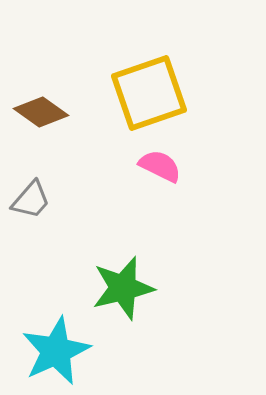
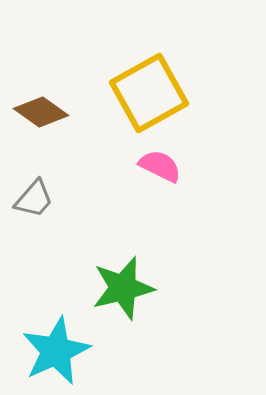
yellow square: rotated 10 degrees counterclockwise
gray trapezoid: moved 3 px right, 1 px up
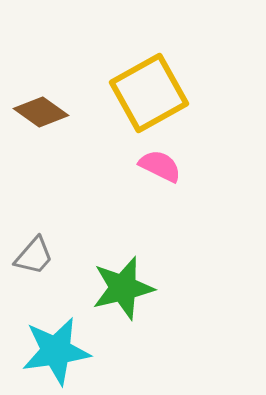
gray trapezoid: moved 57 px down
cyan star: rotated 16 degrees clockwise
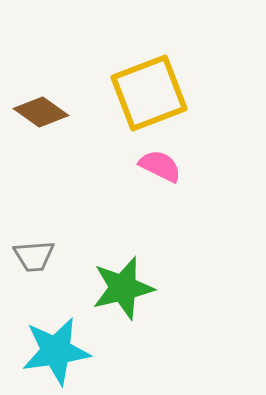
yellow square: rotated 8 degrees clockwise
gray trapezoid: rotated 45 degrees clockwise
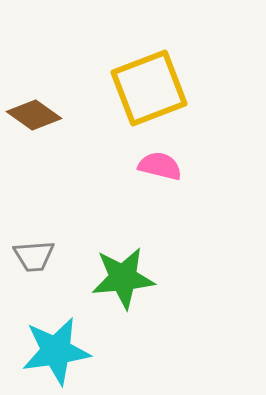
yellow square: moved 5 px up
brown diamond: moved 7 px left, 3 px down
pink semicircle: rotated 12 degrees counterclockwise
green star: moved 10 px up; rotated 8 degrees clockwise
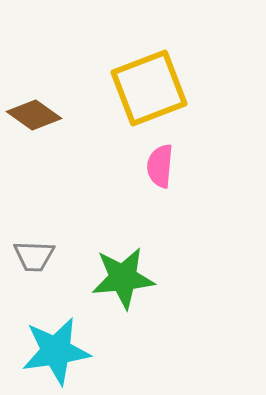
pink semicircle: rotated 99 degrees counterclockwise
gray trapezoid: rotated 6 degrees clockwise
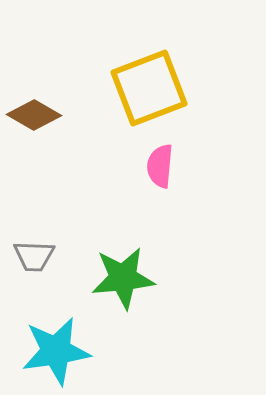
brown diamond: rotated 6 degrees counterclockwise
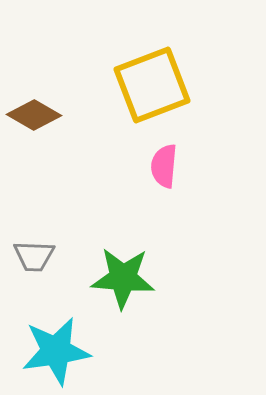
yellow square: moved 3 px right, 3 px up
pink semicircle: moved 4 px right
green star: rotated 10 degrees clockwise
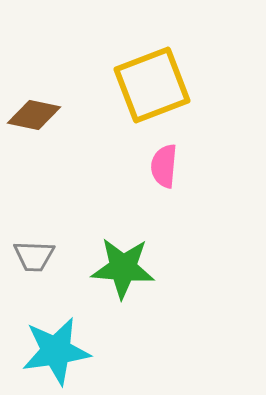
brown diamond: rotated 18 degrees counterclockwise
green star: moved 10 px up
